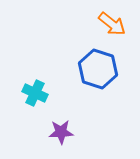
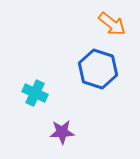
purple star: moved 1 px right
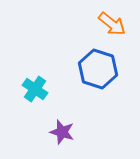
cyan cross: moved 4 px up; rotated 10 degrees clockwise
purple star: rotated 20 degrees clockwise
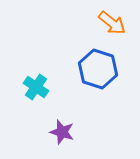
orange arrow: moved 1 px up
cyan cross: moved 1 px right, 2 px up
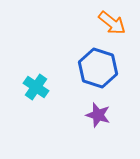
blue hexagon: moved 1 px up
purple star: moved 36 px right, 17 px up
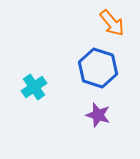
orange arrow: rotated 12 degrees clockwise
cyan cross: moved 2 px left; rotated 20 degrees clockwise
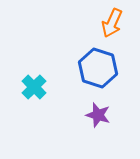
orange arrow: rotated 64 degrees clockwise
cyan cross: rotated 10 degrees counterclockwise
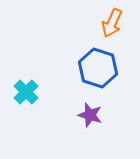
cyan cross: moved 8 px left, 5 px down
purple star: moved 8 px left
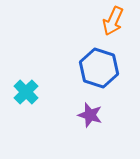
orange arrow: moved 1 px right, 2 px up
blue hexagon: moved 1 px right
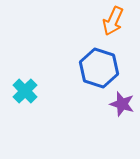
cyan cross: moved 1 px left, 1 px up
purple star: moved 32 px right, 11 px up
